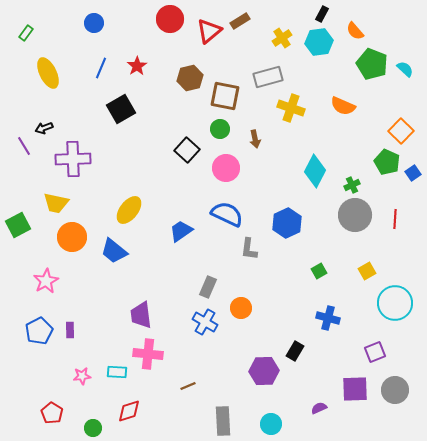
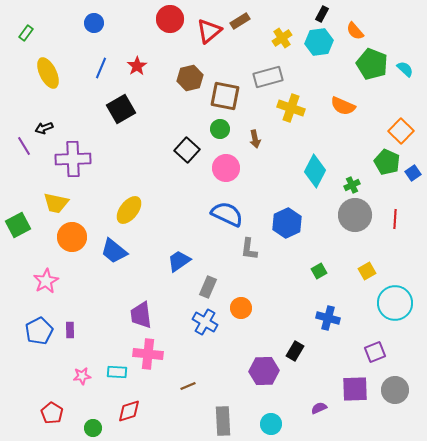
blue trapezoid at (181, 231): moved 2 px left, 30 px down
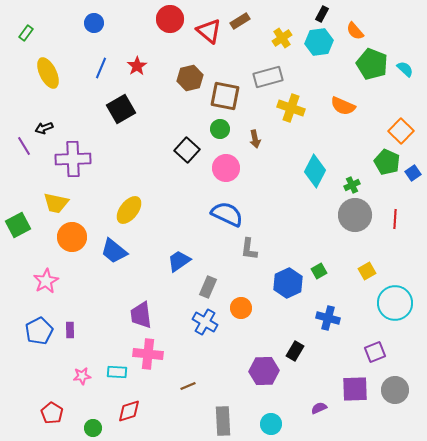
red triangle at (209, 31): rotated 40 degrees counterclockwise
blue hexagon at (287, 223): moved 1 px right, 60 px down
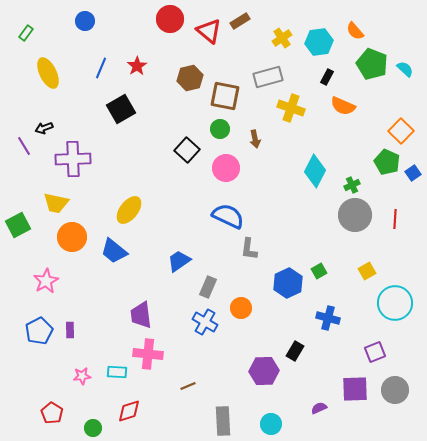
black rectangle at (322, 14): moved 5 px right, 63 px down
blue circle at (94, 23): moved 9 px left, 2 px up
blue semicircle at (227, 214): moved 1 px right, 2 px down
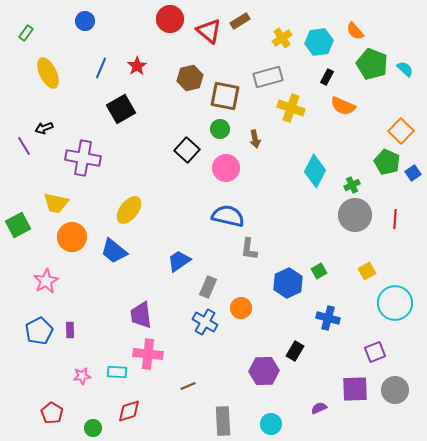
purple cross at (73, 159): moved 10 px right, 1 px up; rotated 12 degrees clockwise
blue semicircle at (228, 216): rotated 12 degrees counterclockwise
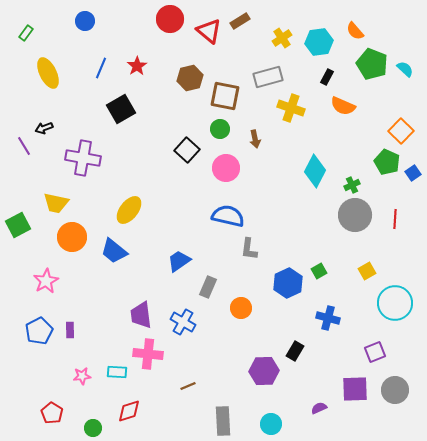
blue cross at (205, 322): moved 22 px left
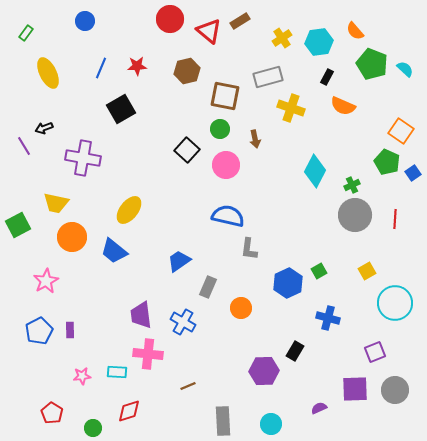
red star at (137, 66): rotated 30 degrees clockwise
brown hexagon at (190, 78): moved 3 px left, 7 px up
orange square at (401, 131): rotated 10 degrees counterclockwise
pink circle at (226, 168): moved 3 px up
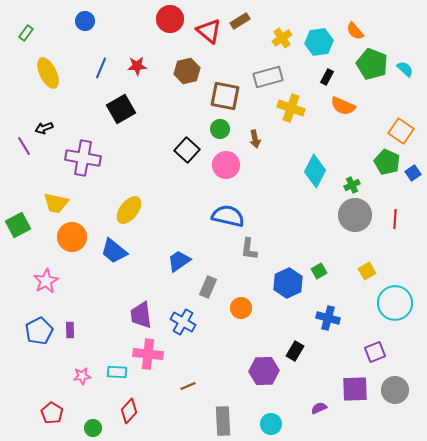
red diamond at (129, 411): rotated 30 degrees counterclockwise
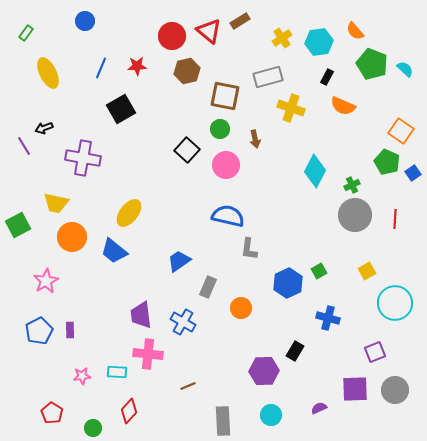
red circle at (170, 19): moved 2 px right, 17 px down
yellow ellipse at (129, 210): moved 3 px down
cyan circle at (271, 424): moved 9 px up
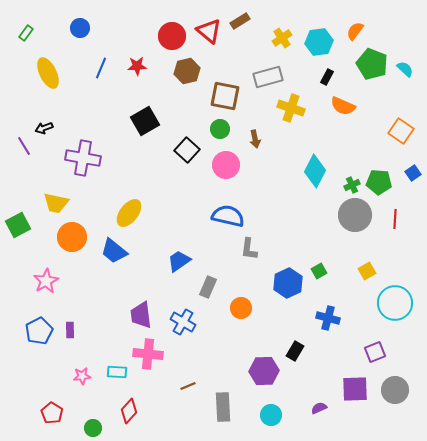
blue circle at (85, 21): moved 5 px left, 7 px down
orange semicircle at (355, 31): rotated 78 degrees clockwise
black square at (121, 109): moved 24 px right, 12 px down
green pentagon at (387, 162): moved 8 px left, 20 px down; rotated 20 degrees counterclockwise
gray rectangle at (223, 421): moved 14 px up
